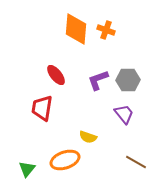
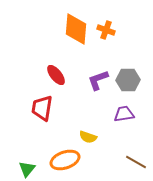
purple trapezoid: rotated 60 degrees counterclockwise
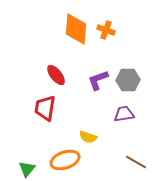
red trapezoid: moved 3 px right
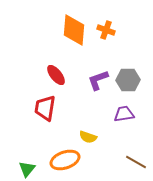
orange diamond: moved 2 px left, 1 px down
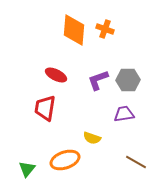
orange cross: moved 1 px left, 1 px up
red ellipse: rotated 25 degrees counterclockwise
yellow semicircle: moved 4 px right, 1 px down
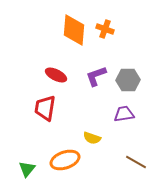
purple L-shape: moved 2 px left, 4 px up
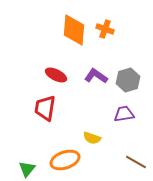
purple L-shape: rotated 55 degrees clockwise
gray hexagon: rotated 15 degrees counterclockwise
